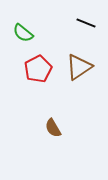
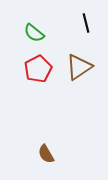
black line: rotated 54 degrees clockwise
green semicircle: moved 11 px right
brown semicircle: moved 7 px left, 26 px down
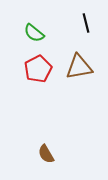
brown triangle: rotated 24 degrees clockwise
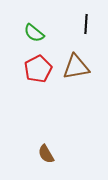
black line: moved 1 px down; rotated 18 degrees clockwise
brown triangle: moved 3 px left
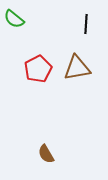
green semicircle: moved 20 px left, 14 px up
brown triangle: moved 1 px right, 1 px down
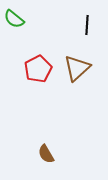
black line: moved 1 px right, 1 px down
brown triangle: rotated 32 degrees counterclockwise
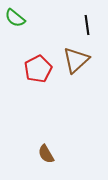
green semicircle: moved 1 px right, 1 px up
black line: rotated 12 degrees counterclockwise
brown triangle: moved 1 px left, 8 px up
